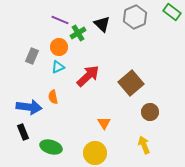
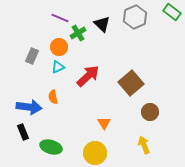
purple line: moved 2 px up
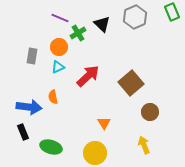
green rectangle: rotated 30 degrees clockwise
gray rectangle: rotated 14 degrees counterclockwise
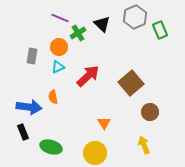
green rectangle: moved 12 px left, 18 px down
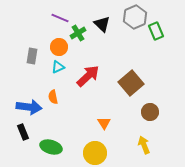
green rectangle: moved 4 px left, 1 px down
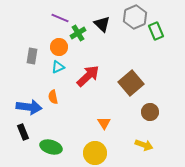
yellow arrow: rotated 132 degrees clockwise
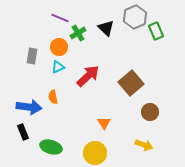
black triangle: moved 4 px right, 4 px down
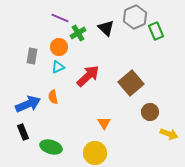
blue arrow: moved 1 px left, 3 px up; rotated 30 degrees counterclockwise
yellow arrow: moved 25 px right, 11 px up
